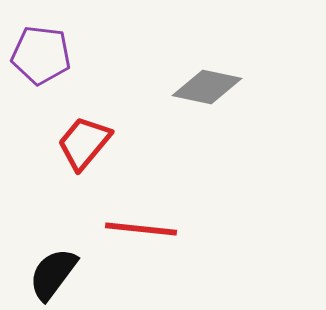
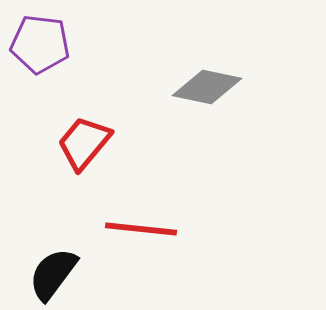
purple pentagon: moved 1 px left, 11 px up
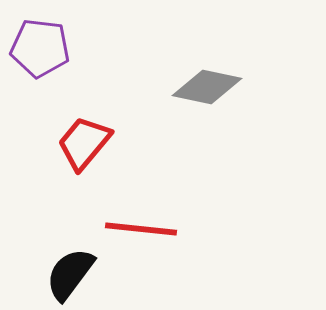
purple pentagon: moved 4 px down
black semicircle: moved 17 px right
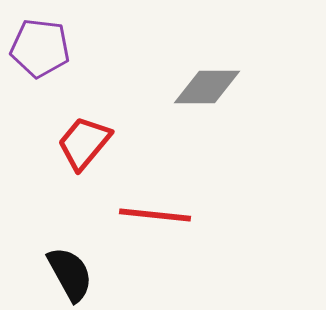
gray diamond: rotated 12 degrees counterclockwise
red line: moved 14 px right, 14 px up
black semicircle: rotated 114 degrees clockwise
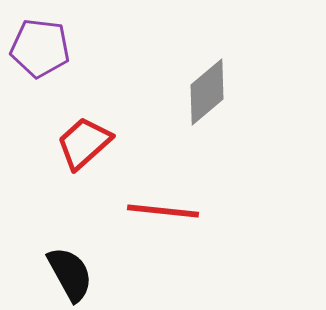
gray diamond: moved 5 px down; rotated 40 degrees counterclockwise
red trapezoid: rotated 8 degrees clockwise
red line: moved 8 px right, 4 px up
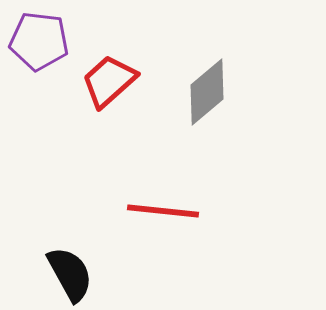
purple pentagon: moved 1 px left, 7 px up
red trapezoid: moved 25 px right, 62 px up
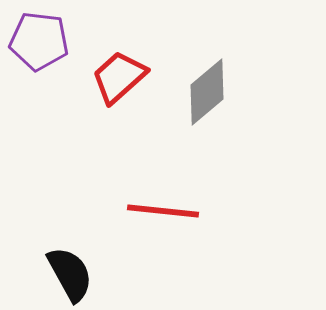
red trapezoid: moved 10 px right, 4 px up
